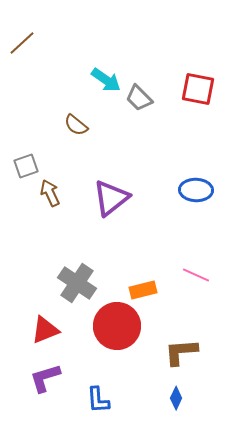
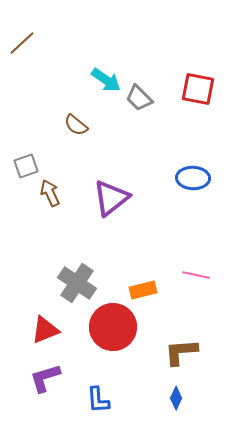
blue ellipse: moved 3 px left, 12 px up
pink line: rotated 12 degrees counterclockwise
red circle: moved 4 px left, 1 px down
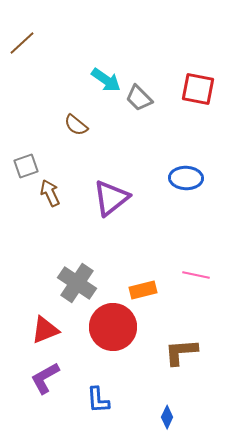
blue ellipse: moved 7 px left
purple L-shape: rotated 12 degrees counterclockwise
blue diamond: moved 9 px left, 19 px down
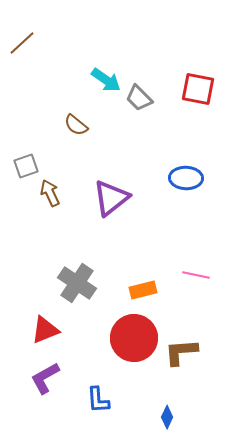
red circle: moved 21 px right, 11 px down
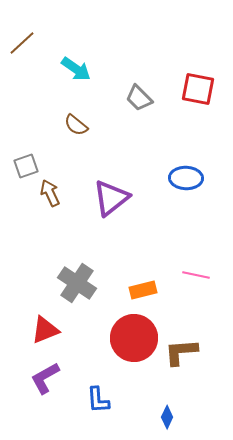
cyan arrow: moved 30 px left, 11 px up
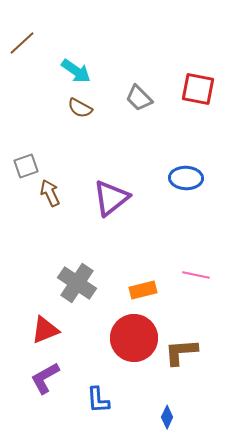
cyan arrow: moved 2 px down
brown semicircle: moved 4 px right, 17 px up; rotated 10 degrees counterclockwise
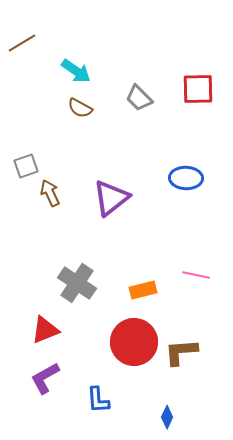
brown line: rotated 12 degrees clockwise
red square: rotated 12 degrees counterclockwise
red circle: moved 4 px down
